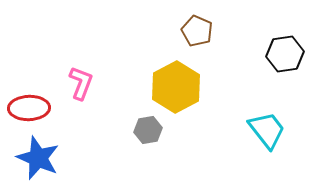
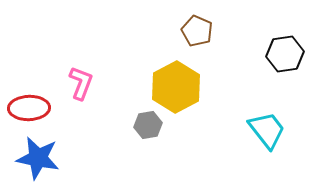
gray hexagon: moved 5 px up
blue star: rotated 12 degrees counterclockwise
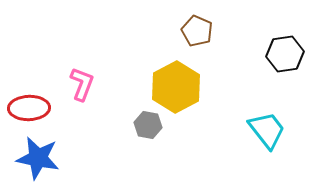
pink L-shape: moved 1 px right, 1 px down
gray hexagon: rotated 20 degrees clockwise
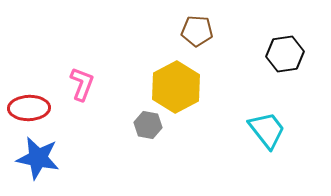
brown pentagon: rotated 20 degrees counterclockwise
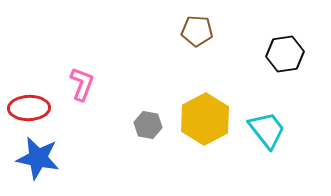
yellow hexagon: moved 29 px right, 32 px down
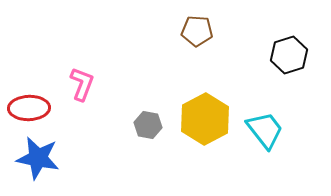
black hexagon: moved 4 px right, 1 px down; rotated 9 degrees counterclockwise
cyan trapezoid: moved 2 px left
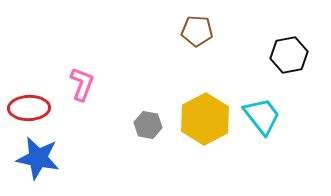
black hexagon: rotated 6 degrees clockwise
cyan trapezoid: moved 3 px left, 14 px up
